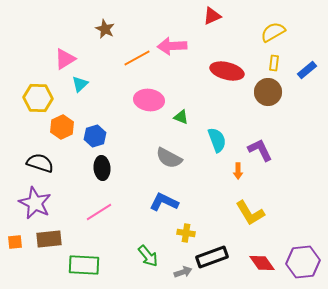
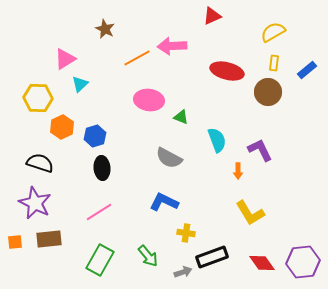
green rectangle: moved 16 px right, 5 px up; rotated 64 degrees counterclockwise
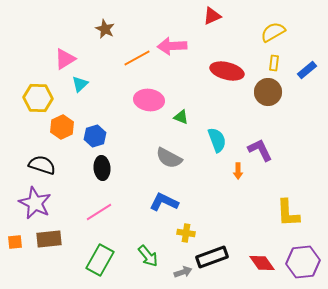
black semicircle: moved 2 px right, 2 px down
yellow L-shape: moved 38 px right; rotated 28 degrees clockwise
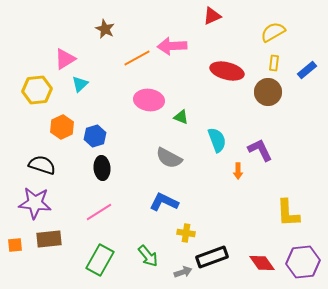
yellow hexagon: moved 1 px left, 8 px up; rotated 8 degrees counterclockwise
purple star: rotated 20 degrees counterclockwise
orange square: moved 3 px down
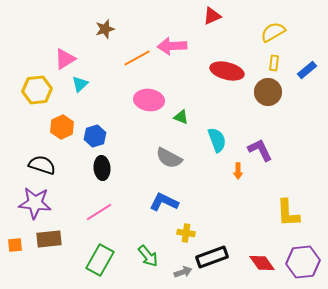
brown star: rotated 30 degrees clockwise
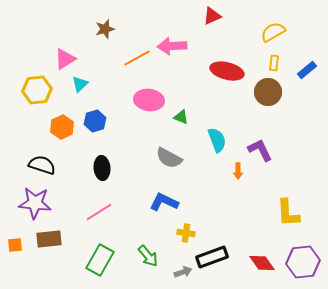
blue hexagon: moved 15 px up
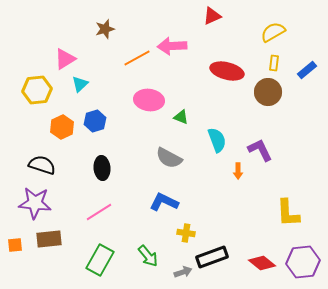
red diamond: rotated 16 degrees counterclockwise
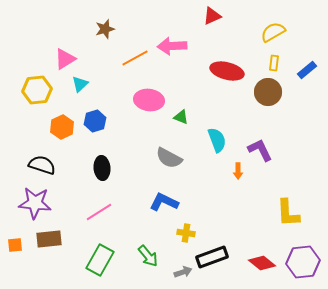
orange line: moved 2 px left
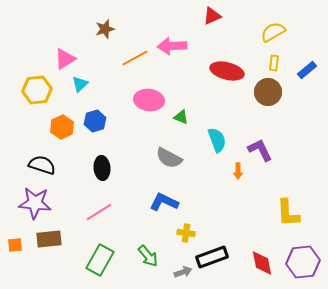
red diamond: rotated 40 degrees clockwise
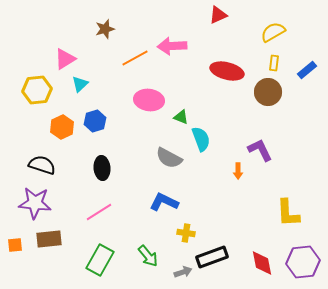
red triangle: moved 6 px right, 1 px up
cyan semicircle: moved 16 px left, 1 px up
